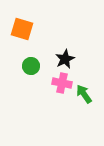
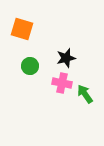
black star: moved 1 px right, 1 px up; rotated 12 degrees clockwise
green circle: moved 1 px left
green arrow: moved 1 px right
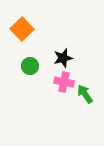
orange square: rotated 30 degrees clockwise
black star: moved 3 px left
pink cross: moved 2 px right, 1 px up
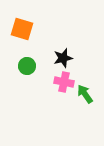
orange square: rotated 30 degrees counterclockwise
green circle: moved 3 px left
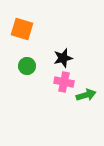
green arrow: moved 1 px right, 1 px down; rotated 108 degrees clockwise
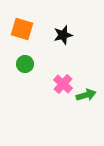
black star: moved 23 px up
green circle: moved 2 px left, 2 px up
pink cross: moved 1 px left, 2 px down; rotated 30 degrees clockwise
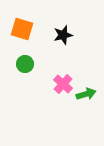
green arrow: moved 1 px up
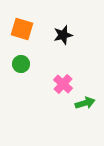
green circle: moved 4 px left
green arrow: moved 1 px left, 9 px down
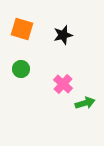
green circle: moved 5 px down
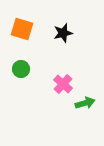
black star: moved 2 px up
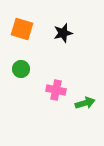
pink cross: moved 7 px left, 6 px down; rotated 30 degrees counterclockwise
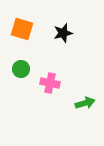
pink cross: moved 6 px left, 7 px up
